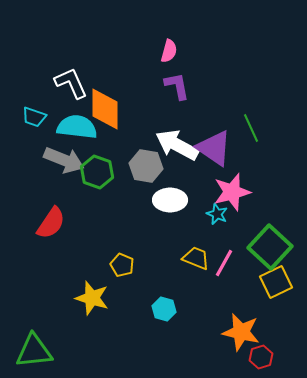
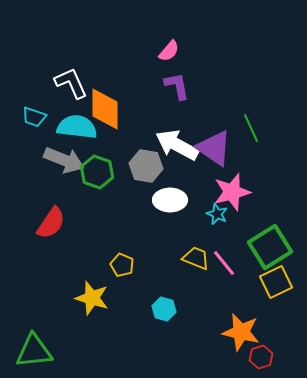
pink semicircle: rotated 25 degrees clockwise
green square: rotated 15 degrees clockwise
pink line: rotated 68 degrees counterclockwise
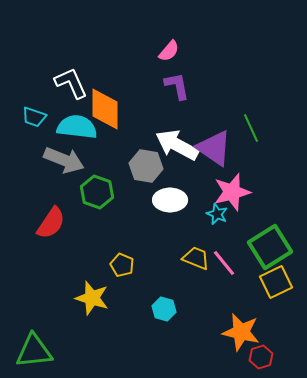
green hexagon: moved 20 px down
